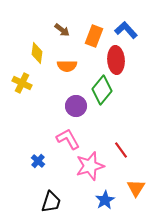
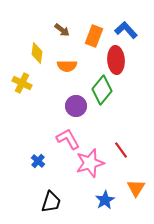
pink star: moved 3 px up
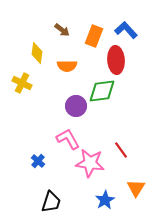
green diamond: moved 1 px down; rotated 44 degrees clockwise
pink star: rotated 24 degrees clockwise
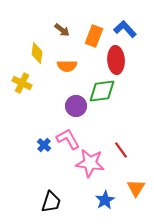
blue L-shape: moved 1 px left, 1 px up
blue cross: moved 6 px right, 16 px up
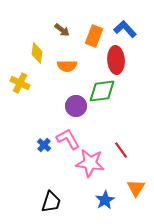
yellow cross: moved 2 px left
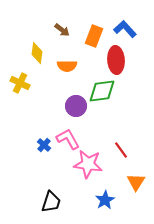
pink star: moved 2 px left, 1 px down
orange triangle: moved 6 px up
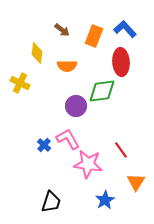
red ellipse: moved 5 px right, 2 px down
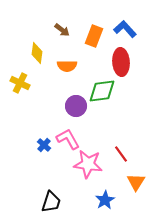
red line: moved 4 px down
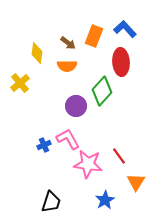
brown arrow: moved 6 px right, 13 px down
yellow cross: rotated 24 degrees clockwise
green diamond: rotated 40 degrees counterclockwise
blue cross: rotated 24 degrees clockwise
red line: moved 2 px left, 2 px down
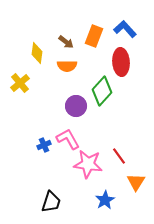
brown arrow: moved 2 px left, 1 px up
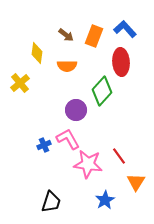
brown arrow: moved 7 px up
purple circle: moved 4 px down
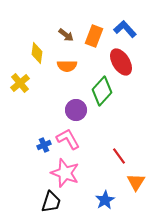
red ellipse: rotated 28 degrees counterclockwise
pink star: moved 23 px left, 9 px down; rotated 12 degrees clockwise
